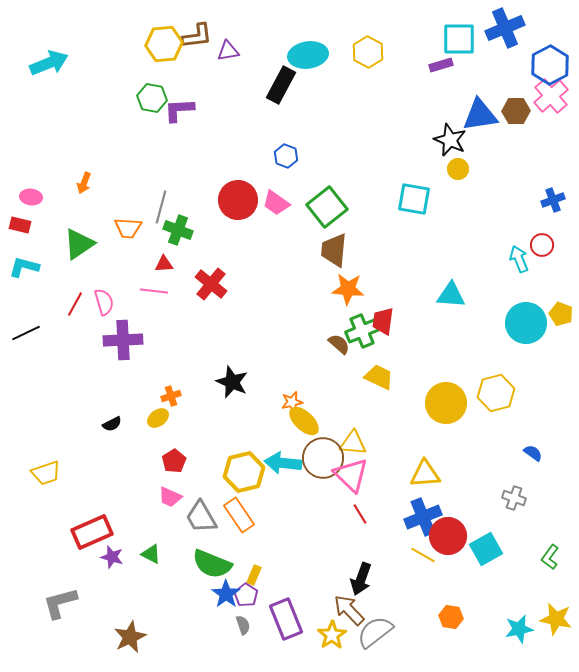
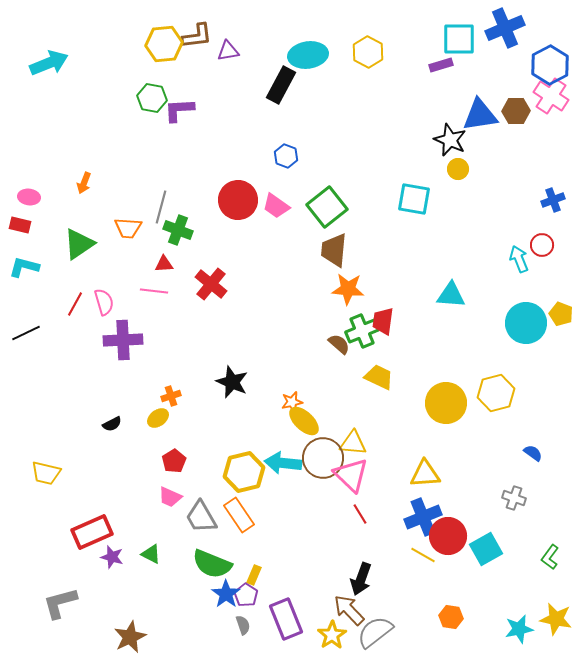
pink cross at (551, 96): rotated 16 degrees counterclockwise
pink ellipse at (31, 197): moved 2 px left
pink trapezoid at (276, 203): moved 3 px down
yellow trapezoid at (46, 473): rotated 32 degrees clockwise
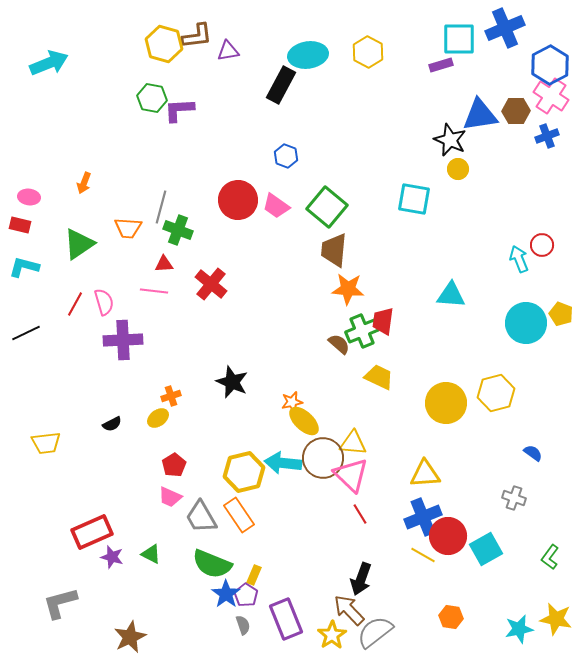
yellow hexagon at (164, 44): rotated 21 degrees clockwise
blue cross at (553, 200): moved 6 px left, 64 px up
green square at (327, 207): rotated 12 degrees counterclockwise
red pentagon at (174, 461): moved 4 px down
yellow trapezoid at (46, 473): moved 30 px up; rotated 20 degrees counterclockwise
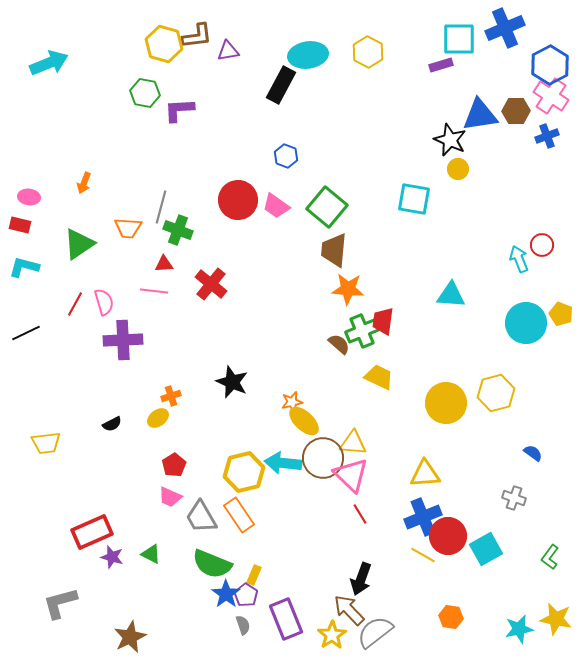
green hexagon at (152, 98): moved 7 px left, 5 px up
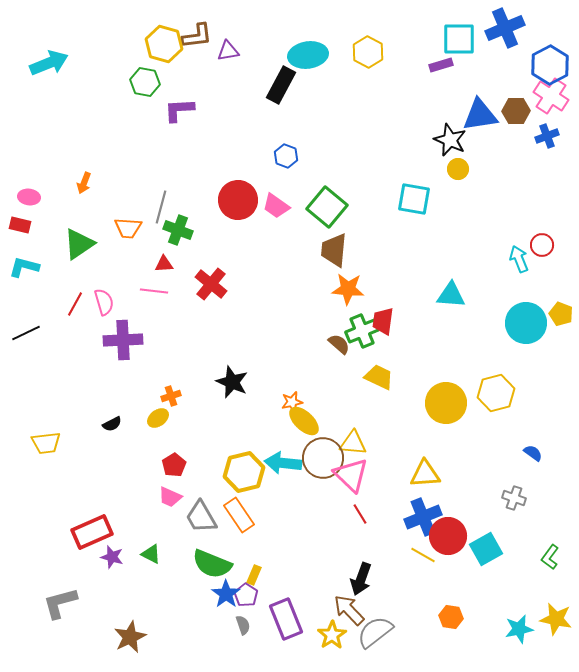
green hexagon at (145, 93): moved 11 px up
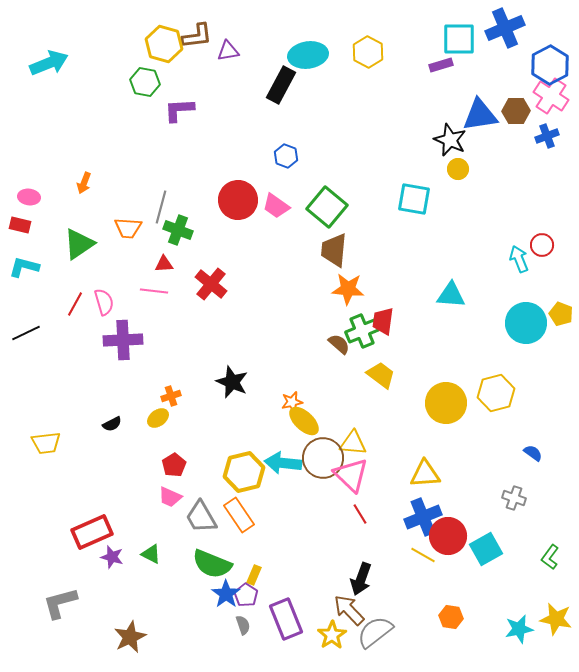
yellow trapezoid at (379, 377): moved 2 px right, 2 px up; rotated 12 degrees clockwise
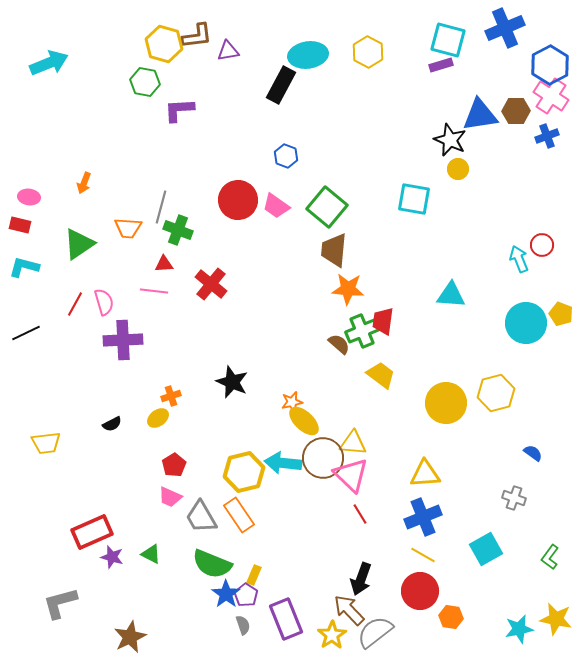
cyan square at (459, 39): moved 11 px left, 1 px down; rotated 15 degrees clockwise
red circle at (448, 536): moved 28 px left, 55 px down
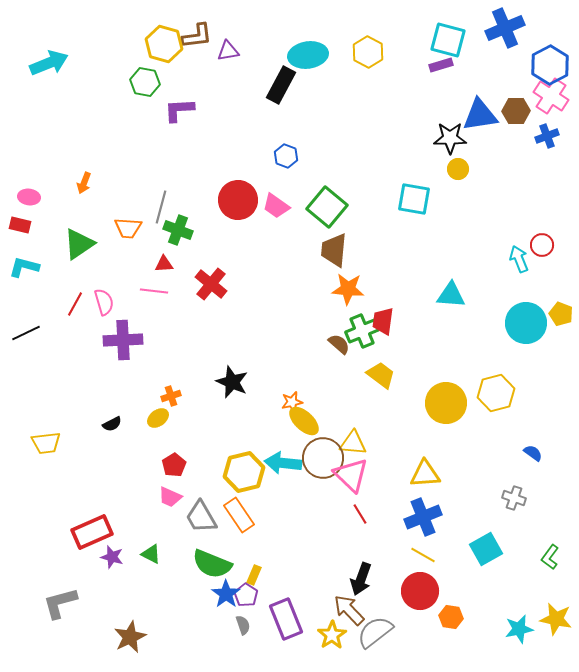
black star at (450, 140): moved 2 px up; rotated 24 degrees counterclockwise
